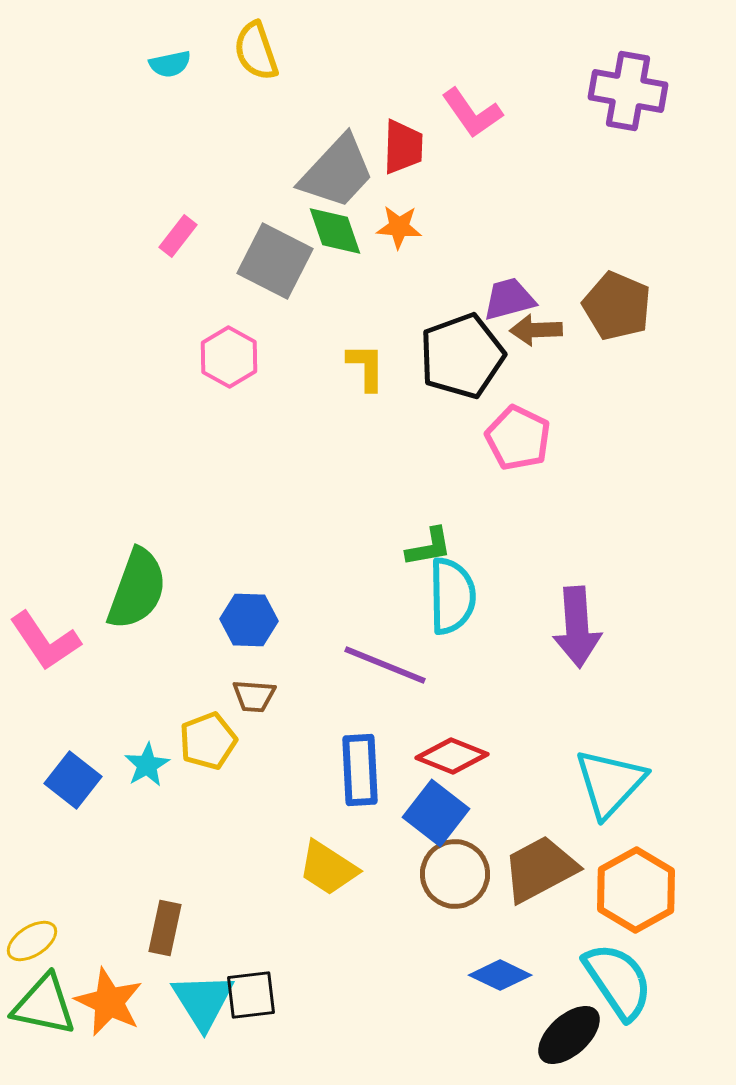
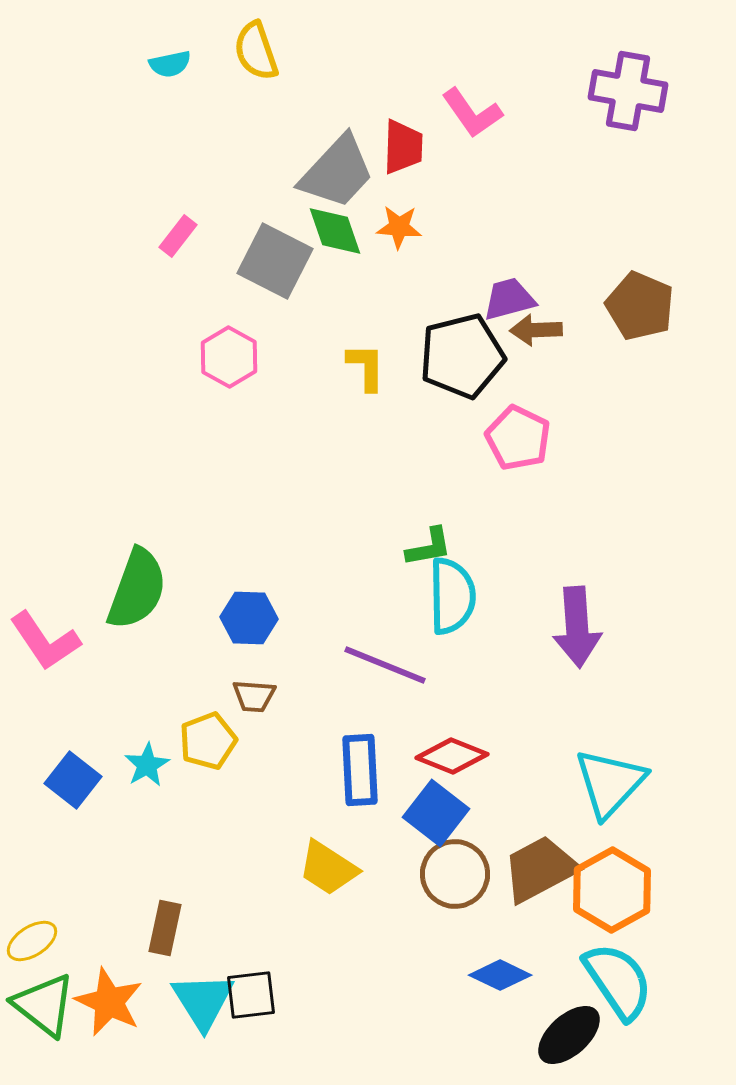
brown pentagon at (617, 306): moved 23 px right
black pentagon at (462, 356): rotated 6 degrees clockwise
blue hexagon at (249, 620): moved 2 px up
orange hexagon at (636, 890): moved 24 px left
green triangle at (44, 1005): rotated 26 degrees clockwise
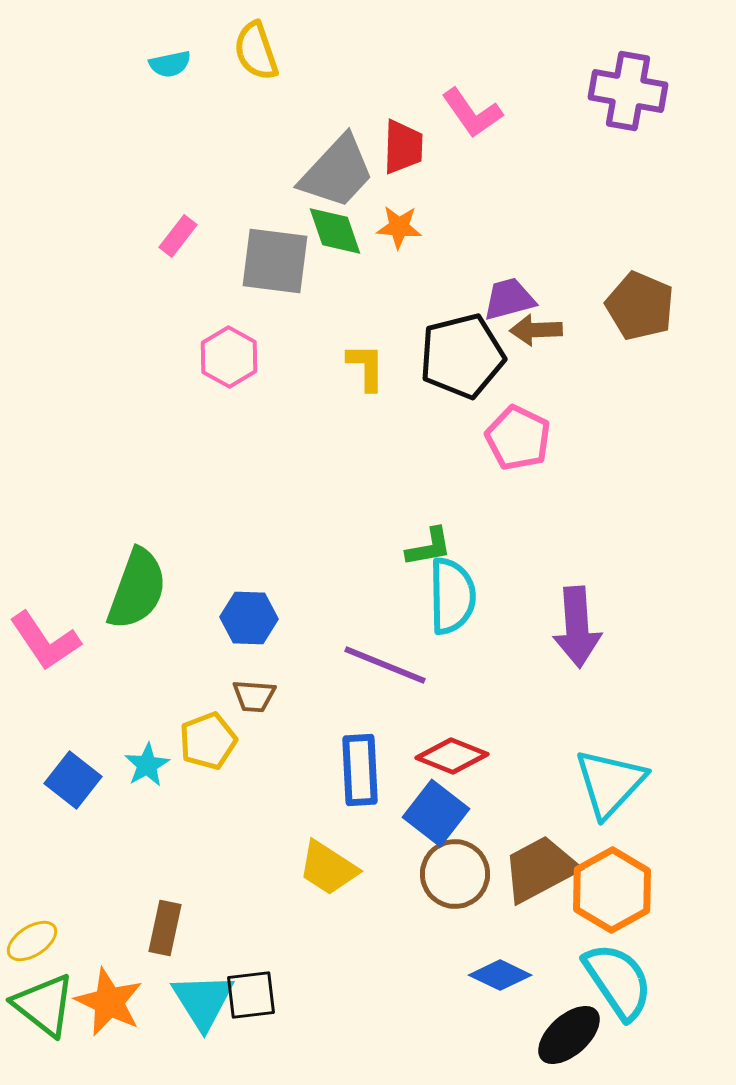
gray square at (275, 261): rotated 20 degrees counterclockwise
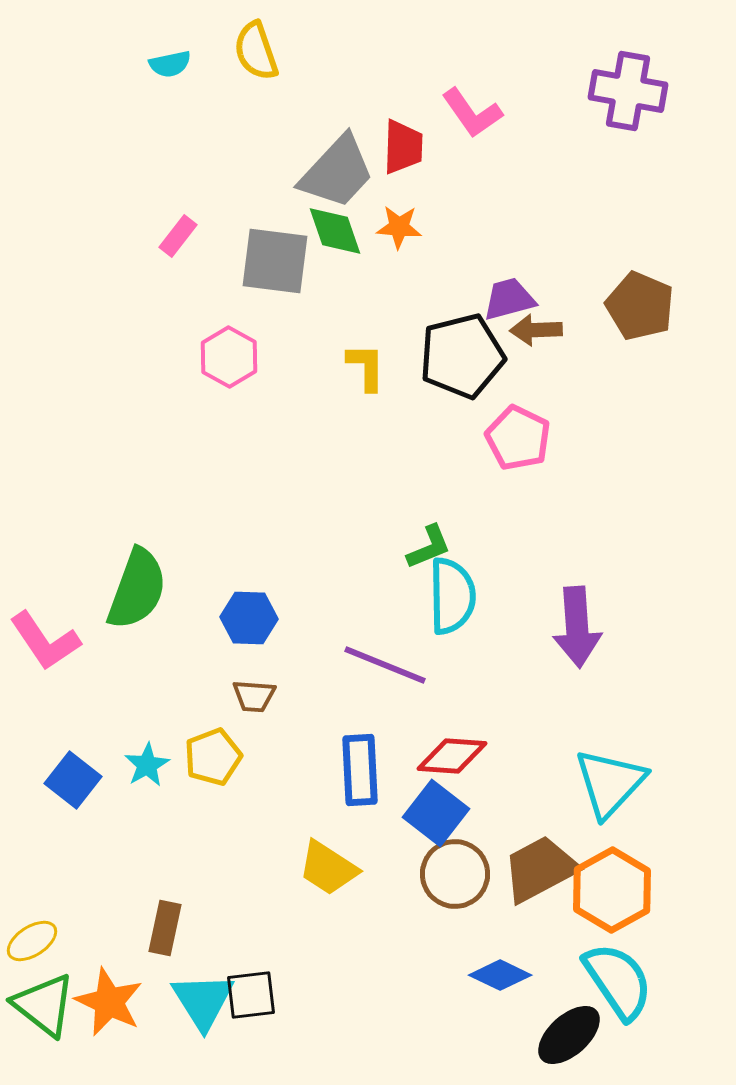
green L-shape at (429, 547): rotated 12 degrees counterclockwise
yellow pentagon at (208, 741): moved 5 px right, 16 px down
red diamond at (452, 756): rotated 18 degrees counterclockwise
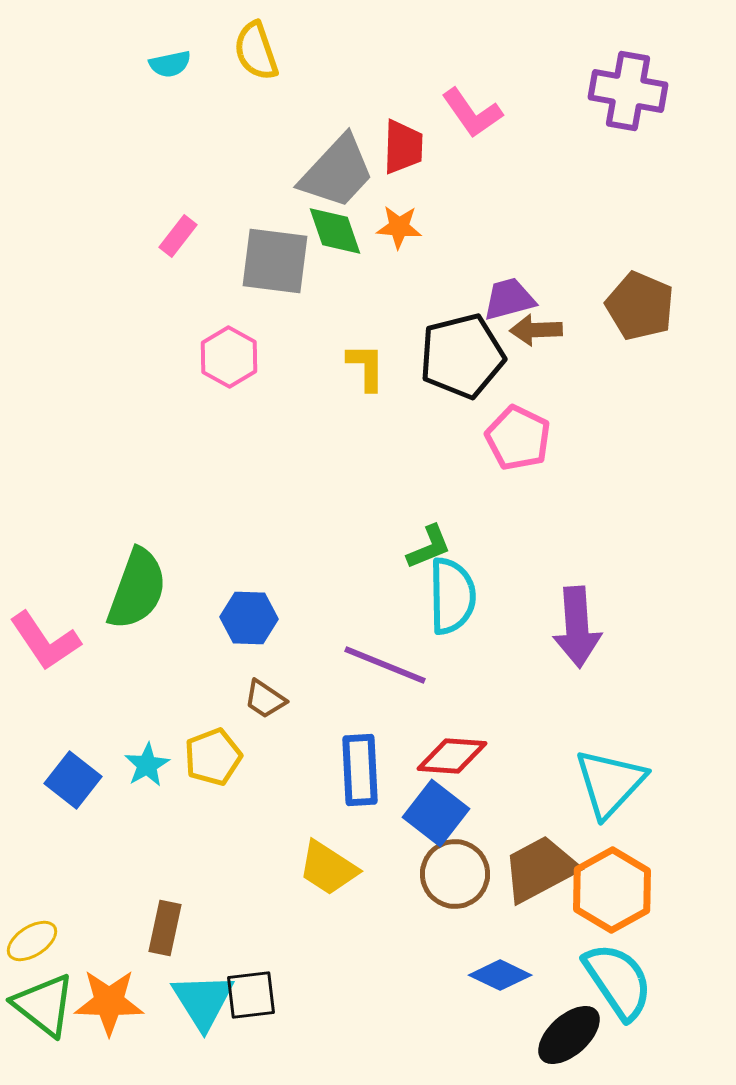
brown trapezoid at (254, 696): moved 11 px right, 3 px down; rotated 30 degrees clockwise
orange star at (109, 1002): rotated 24 degrees counterclockwise
